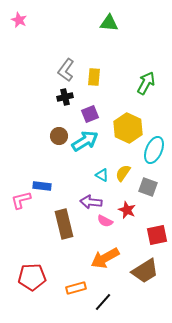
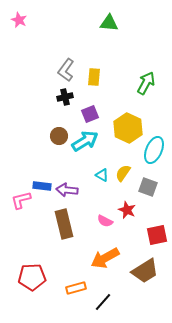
purple arrow: moved 24 px left, 12 px up
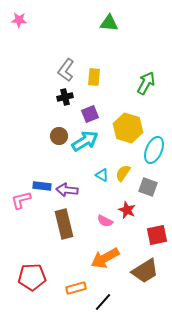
pink star: rotated 21 degrees counterclockwise
yellow hexagon: rotated 8 degrees counterclockwise
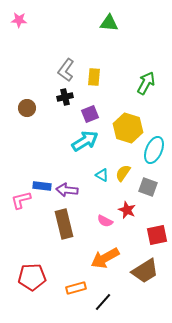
brown circle: moved 32 px left, 28 px up
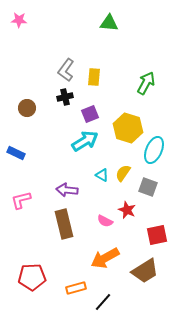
blue rectangle: moved 26 px left, 33 px up; rotated 18 degrees clockwise
